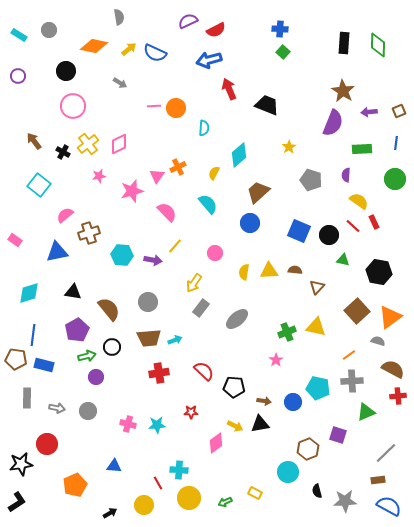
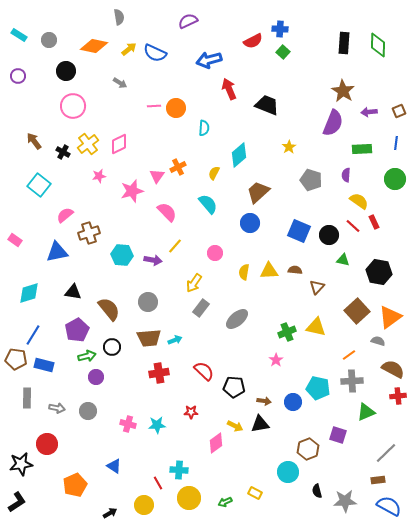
gray circle at (49, 30): moved 10 px down
red semicircle at (216, 30): moved 37 px right, 11 px down
blue line at (33, 335): rotated 25 degrees clockwise
blue triangle at (114, 466): rotated 28 degrees clockwise
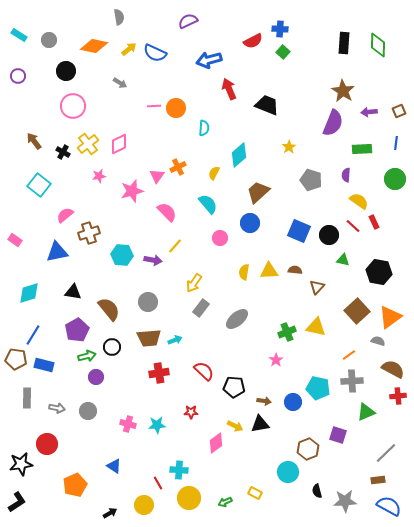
pink circle at (215, 253): moved 5 px right, 15 px up
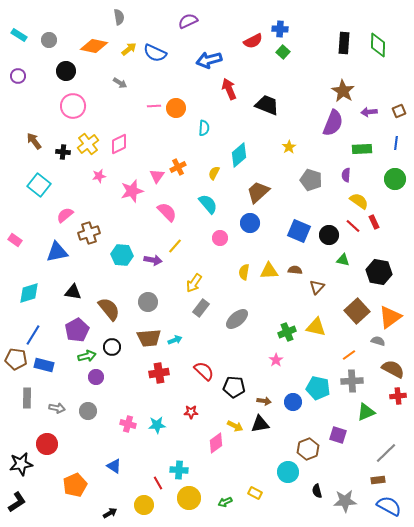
black cross at (63, 152): rotated 24 degrees counterclockwise
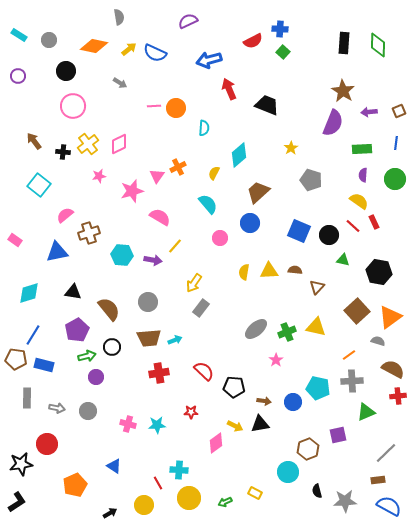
yellow star at (289, 147): moved 2 px right, 1 px down
purple semicircle at (346, 175): moved 17 px right
pink semicircle at (167, 212): moved 7 px left, 5 px down; rotated 15 degrees counterclockwise
gray ellipse at (237, 319): moved 19 px right, 10 px down
purple square at (338, 435): rotated 30 degrees counterclockwise
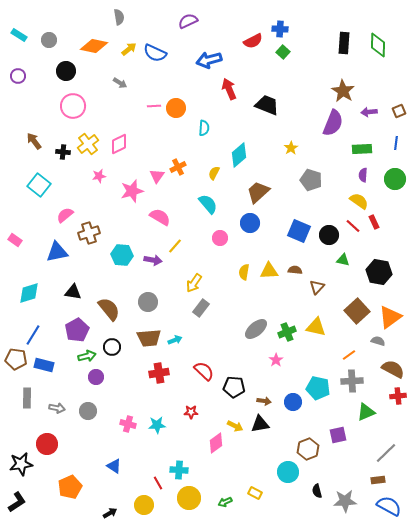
orange pentagon at (75, 485): moved 5 px left, 2 px down
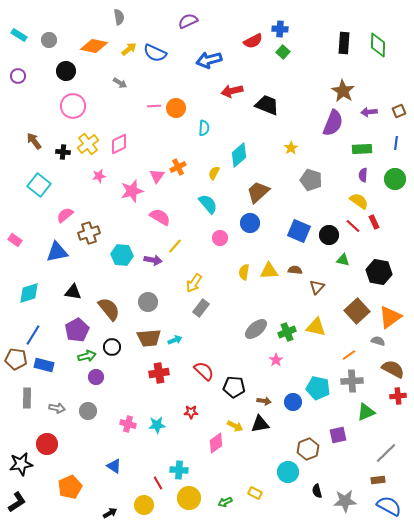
red arrow at (229, 89): moved 3 px right, 2 px down; rotated 80 degrees counterclockwise
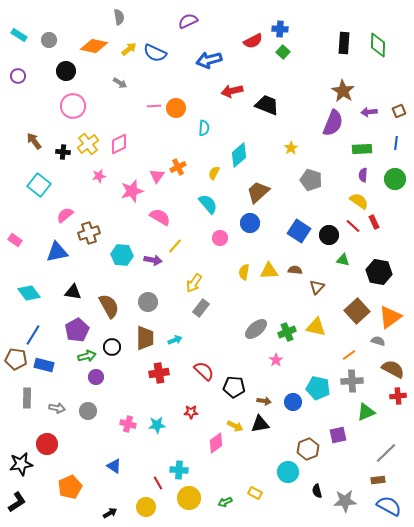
blue square at (299, 231): rotated 10 degrees clockwise
cyan diamond at (29, 293): rotated 70 degrees clockwise
brown semicircle at (109, 309): moved 3 px up; rotated 10 degrees clockwise
brown trapezoid at (149, 338): moved 4 px left; rotated 85 degrees counterclockwise
yellow circle at (144, 505): moved 2 px right, 2 px down
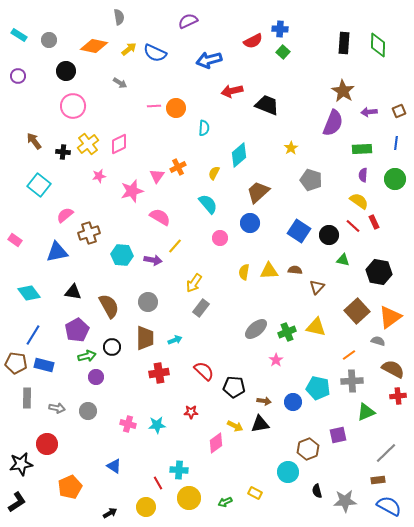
brown pentagon at (16, 359): moved 4 px down
